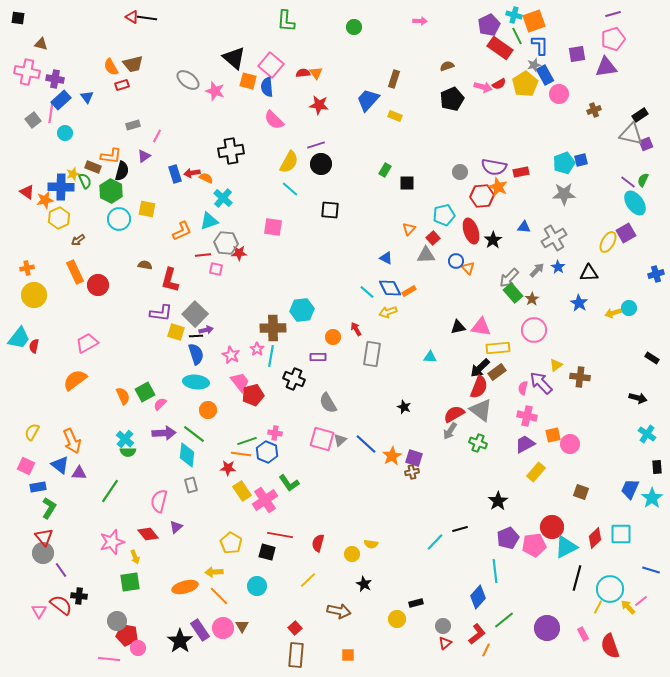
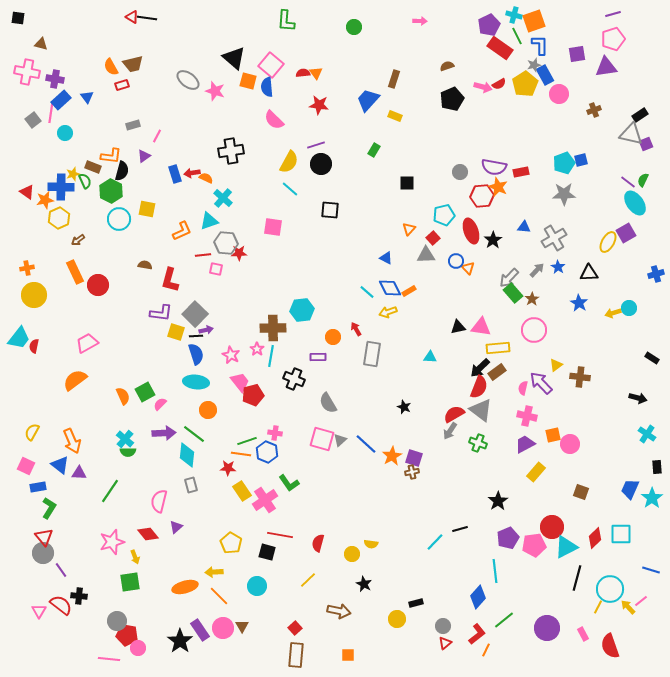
green rectangle at (385, 170): moved 11 px left, 20 px up
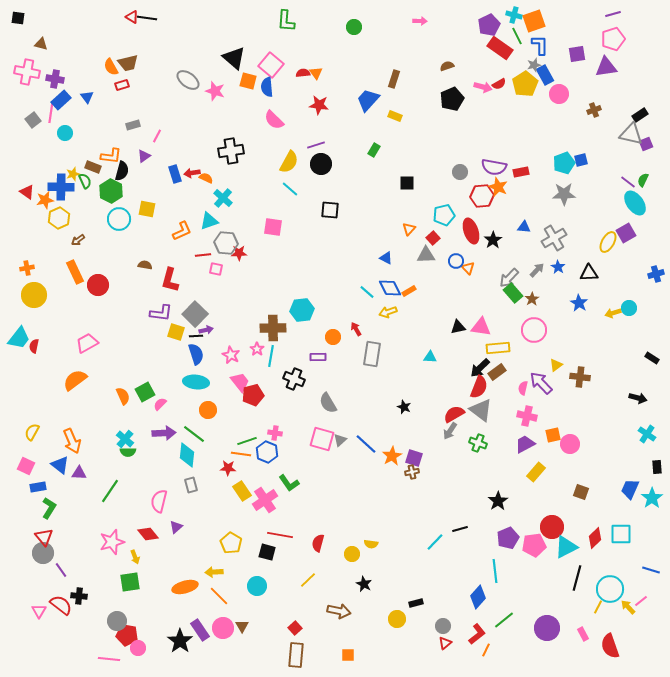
brown trapezoid at (133, 64): moved 5 px left, 1 px up
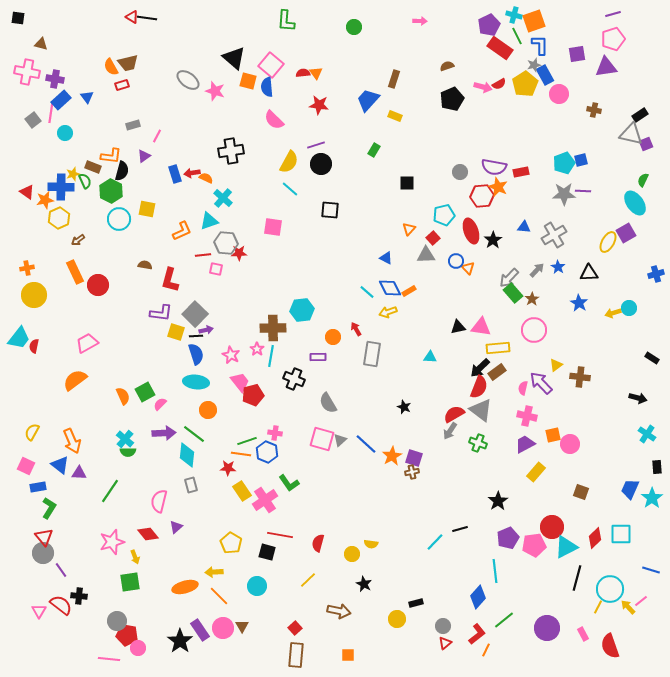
brown cross at (594, 110): rotated 32 degrees clockwise
purple line at (628, 182): moved 45 px left, 9 px down; rotated 35 degrees counterclockwise
gray cross at (554, 238): moved 3 px up
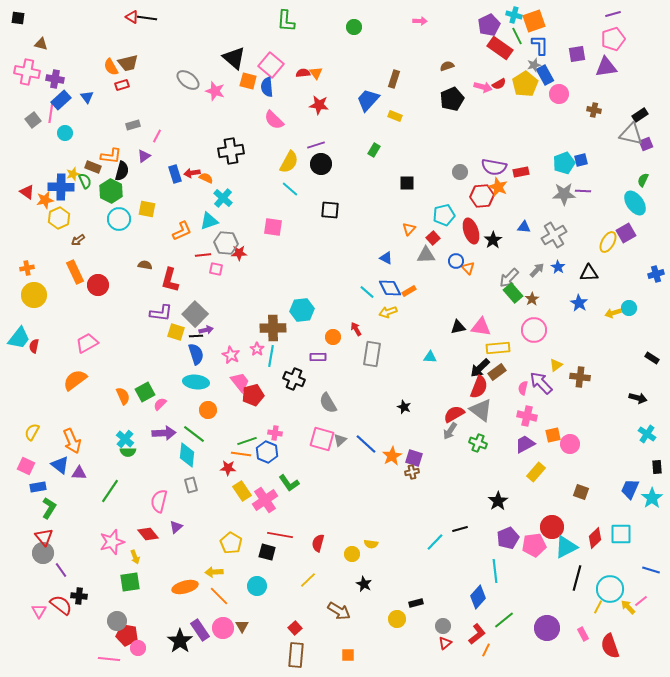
brown arrow at (339, 611): rotated 20 degrees clockwise
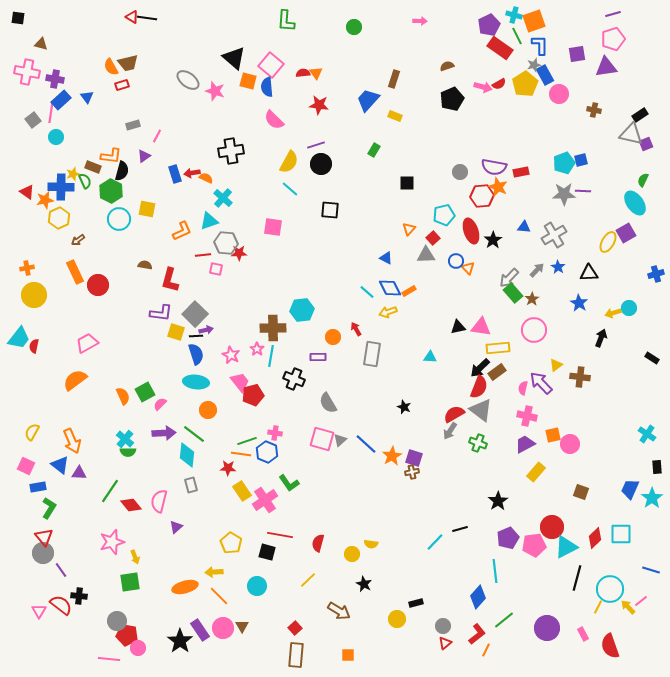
cyan circle at (65, 133): moved 9 px left, 4 px down
black arrow at (638, 398): moved 37 px left, 60 px up; rotated 84 degrees counterclockwise
red diamond at (148, 534): moved 17 px left, 29 px up
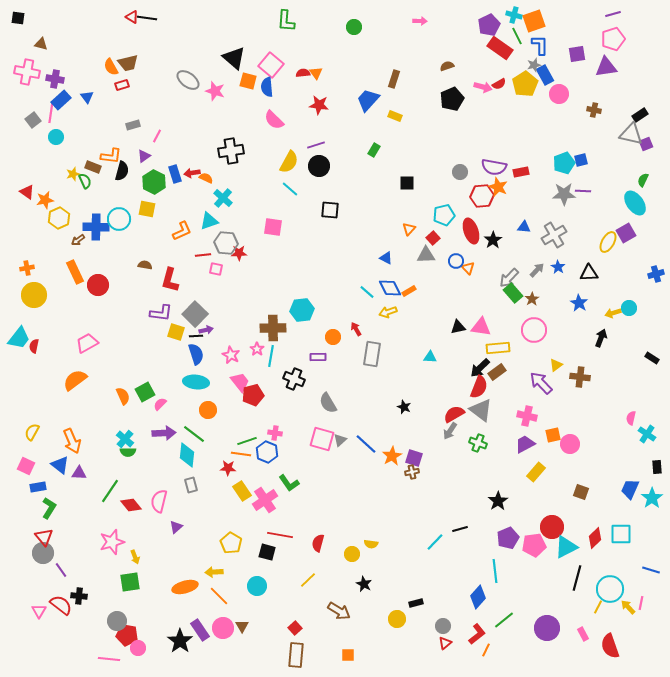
black circle at (321, 164): moved 2 px left, 2 px down
blue cross at (61, 187): moved 35 px right, 40 px down
green hexagon at (111, 191): moved 43 px right, 9 px up
pink semicircle at (523, 388): moved 108 px right, 30 px down
pink line at (641, 601): moved 2 px down; rotated 40 degrees counterclockwise
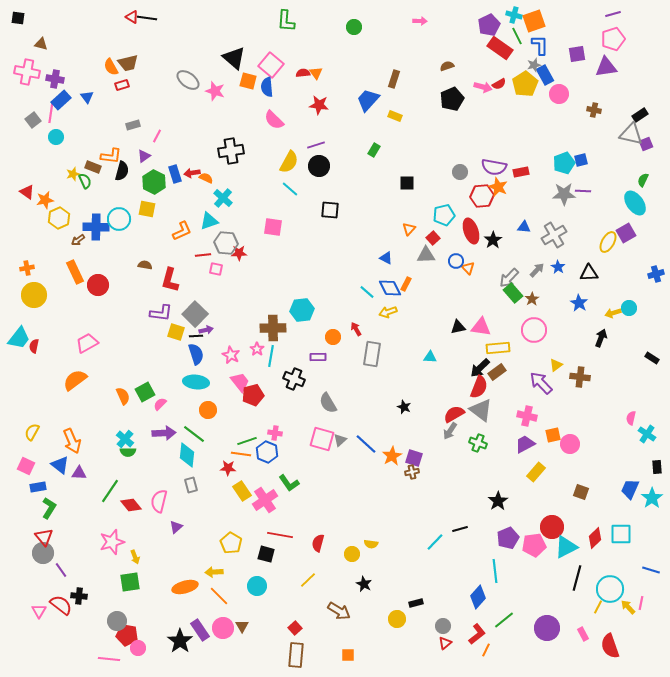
orange rectangle at (409, 291): moved 3 px left, 7 px up; rotated 32 degrees counterclockwise
black square at (267, 552): moved 1 px left, 2 px down
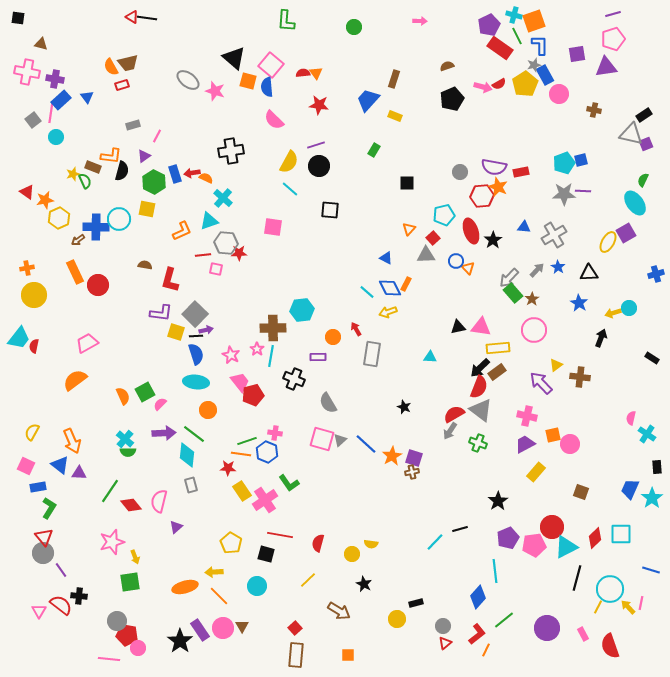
black rectangle at (640, 115): moved 4 px right
